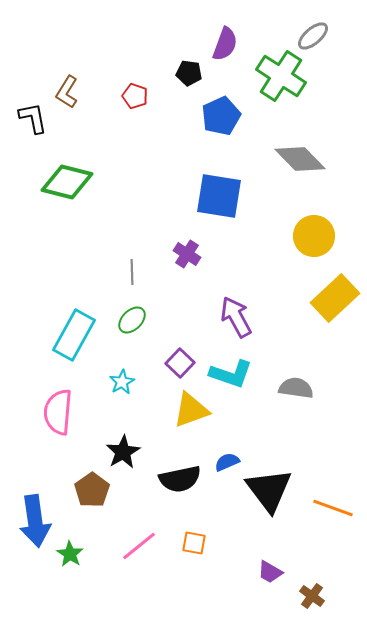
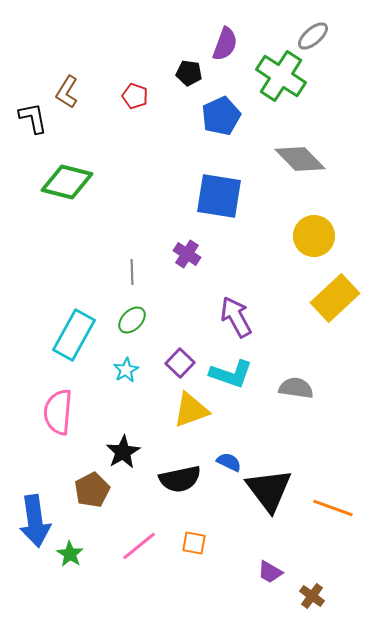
cyan star: moved 4 px right, 12 px up
blue semicircle: moved 2 px right; rotated 50 degrees clockwise
brown pentagon: rotated 8 degrees clockwise
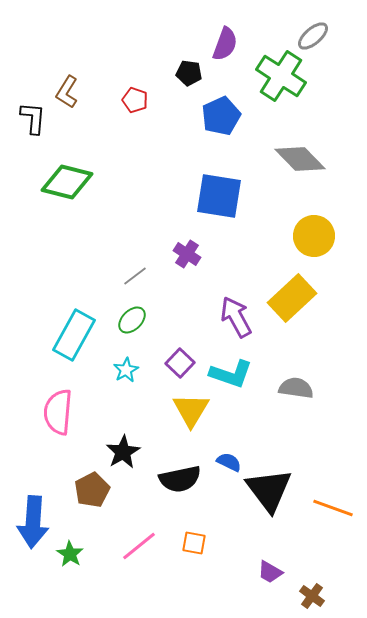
red pentagon: moved 4 px down
black L-shape: rotated 16 degrees clockwise
gray line: moved 3 px right, 4 px down; rotated 55 degrees clockwise
yellow rectangle: moved 43 px left
yellow triangle: rotated 39 degrees counterclockwise
blue arrow: moved 2 px left, 1 px down; rotated 12 degrees clockwise
